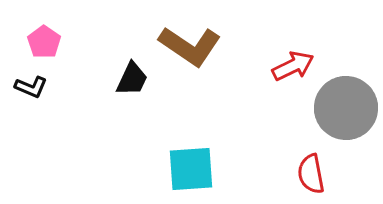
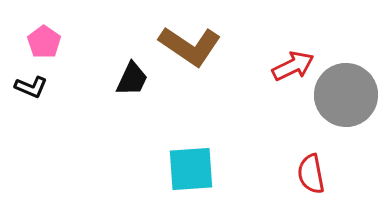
gray circle: moved 13 px up
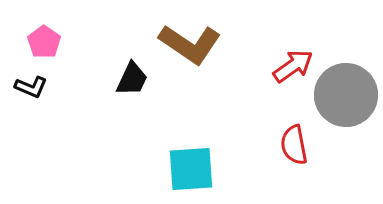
brown L-shape: moved 2 px up
red arrow: rotated 9 degrees counterclockwise
red semicircle: moved 17 px left, 29 px up
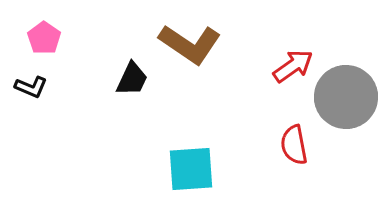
pink pentagon: moved 4 px up
gray circle: moved 2 px down
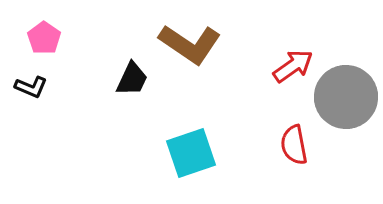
cyan square: moved 16 px up; rotated 15 degrees counterclockwise
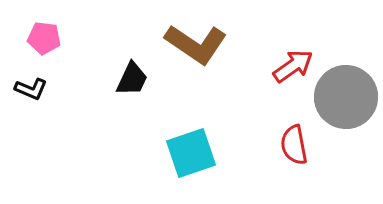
pink pentagon: rotated 28 degrees counterclockwise
brown L-shape: moved 6 px right
black L-shape: moved 2 px down
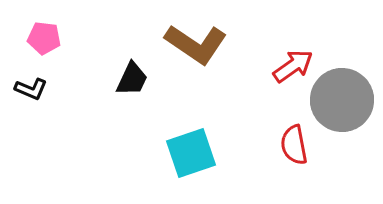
gray circle: moved 4 px left, 3 px down
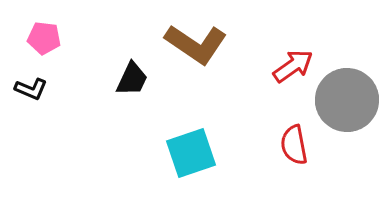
gray circle: moved 5 px right
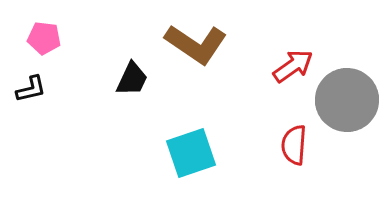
black L-shape: rotated 36 degrees counterclockwise
red semicircle: rotated 15 degrees clockwise
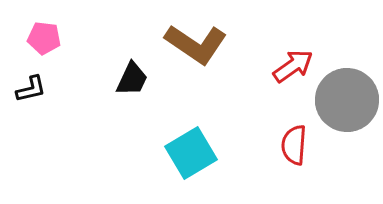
cyan square: rotated 12 degrees counterclockwise
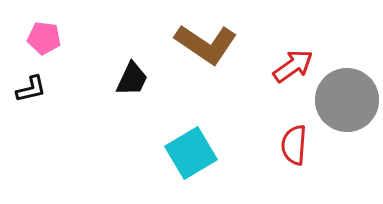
brown L-shape: moved 10 px right
